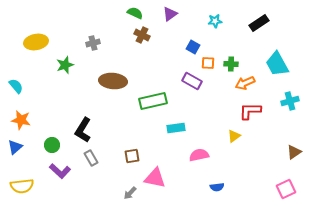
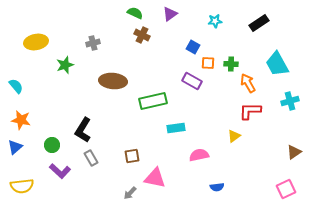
orange arrow: moved 3 px right; rotated 84 degrees clockwise
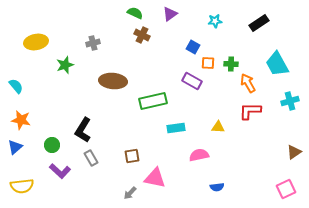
yellow triangle: moved 16 px left, 9 px up; rotated 40 degrees clockwise
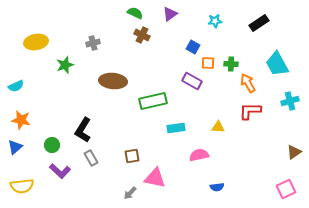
cyan semicircle: rotated 105 degrees clockwise
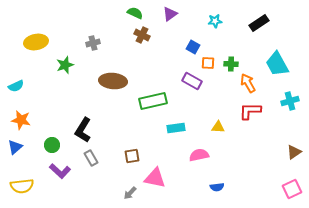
pink square: moved 6 px right
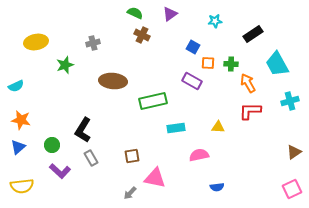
black rectangle: moved 6 px left, 11 px down
blue triangle: moved 3 px right
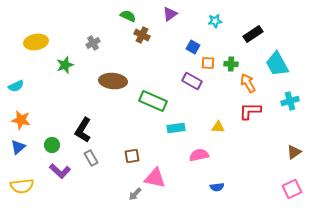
green semicircle: moved 7 px left, 3 px down
gray cross: rotated 16 degrees counterclockwise
green rectangle: rotated 36 degrees clockwise
gray arrow: moved 5 px right, 1 px down
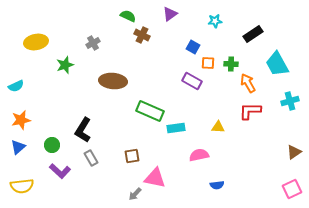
green rectangle: moved 3 px left, 10 px down
orange star: rotated 24 degrees counterclockwise
blue semicircle: moved 2 px up
